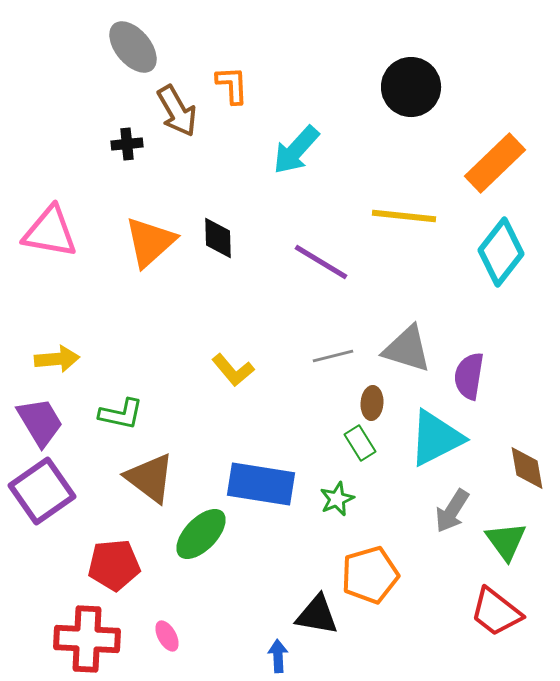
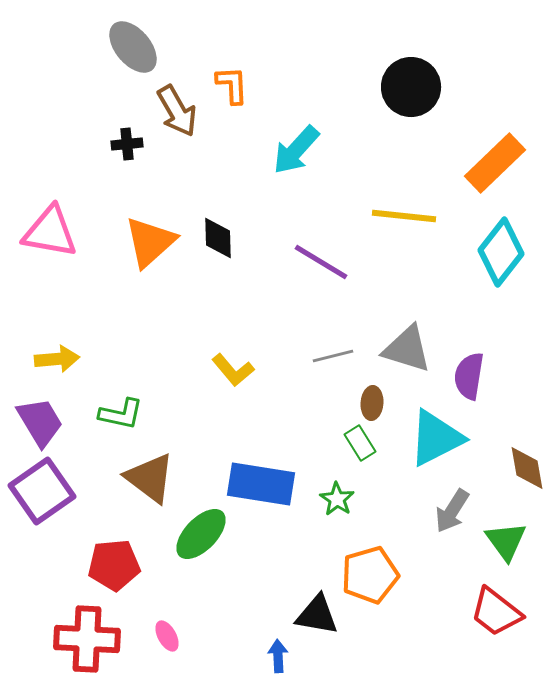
green star: rotated 16 degrees counterclockwise
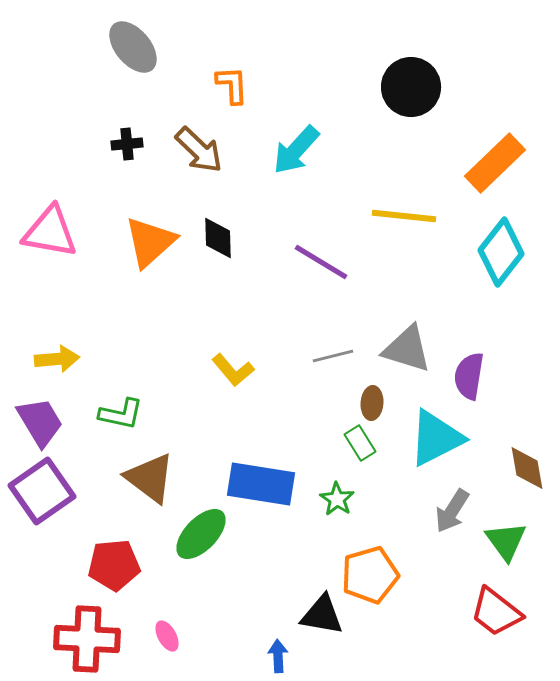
brown arrow: moved 22 px right, 39 px down; rotated 16 degrees counterclockwise
black triangle: moved 5 px right
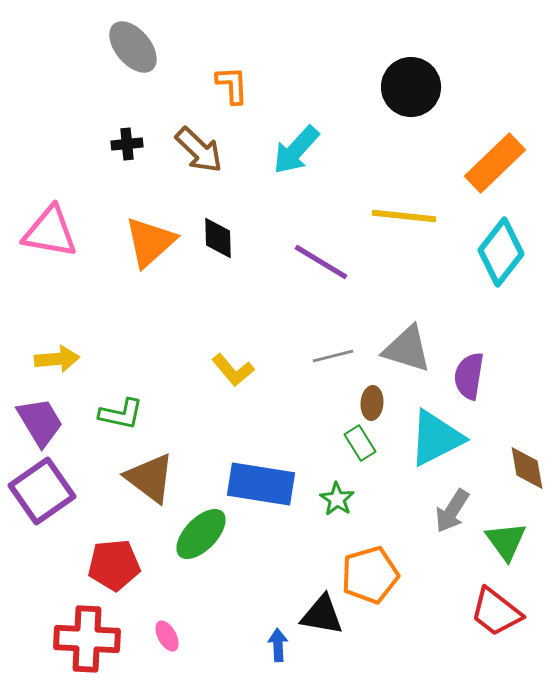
blue arrow: moved 11 px up
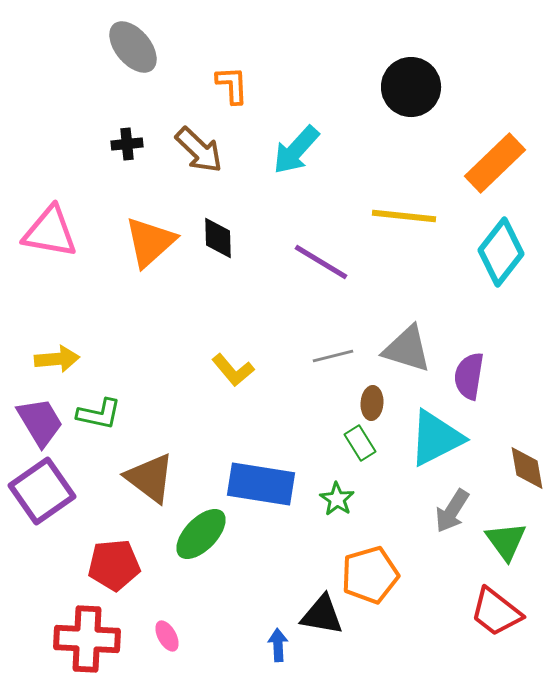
green L-shape: moved 22 px left
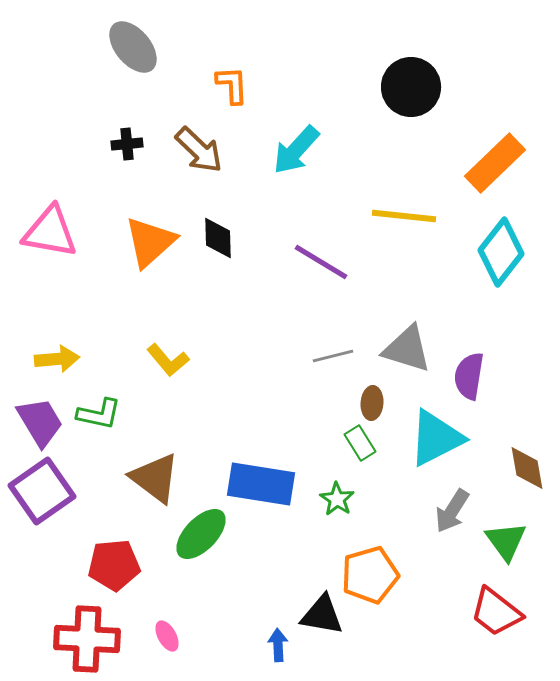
yellow L-shape: moved 65 px left, 10 px up
brown triangle: moved 5 px right
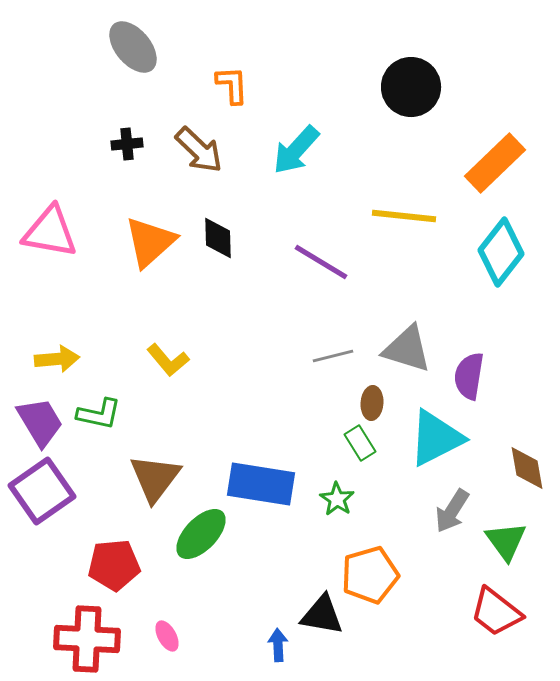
brown triangle: rotated 30 degrees clockwise
